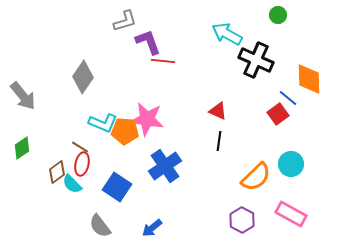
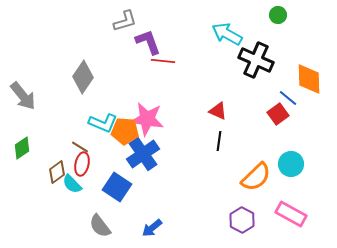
blue cross: moved 22 px left, 12 px up
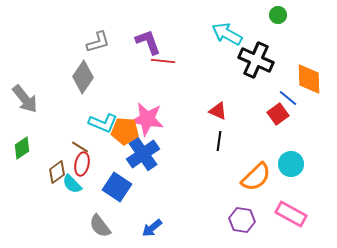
gray L-shape: moved 27 px left, 21 px down
gray arrow: moved 2 px right, 3 px down
purple hexagon: rotated 20 degrees counterclockwise
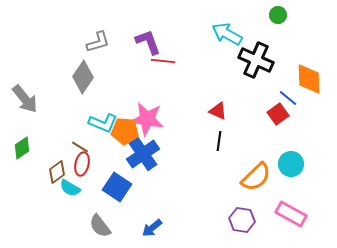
cyan semicircle: moved 2 px left, 4 px down; rotated 15 degrees counterclockwise
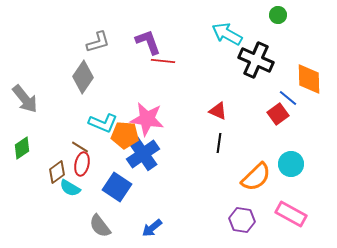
orange pentagon: moved 4 px down
black line: moved 2 px down
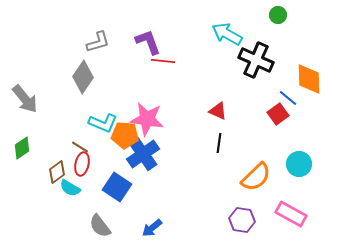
cyan circle: moved 8 px right
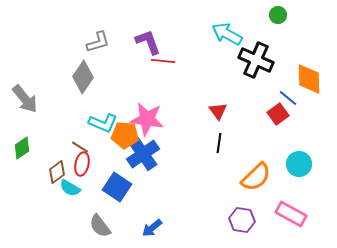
red triangle: rotated 30 degrees clockwise
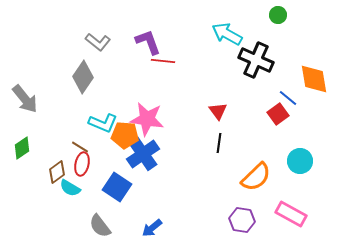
gray L-shape: rotated 55 degrees clockwise
orange diamond: moved 5 px right; rotated 8 degrees counterclockwise
cyan circle: moved 1 px right, 3 px up
